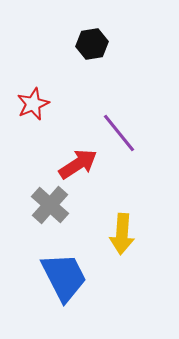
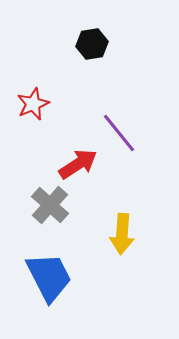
blue trapezoid: moved 15 px left
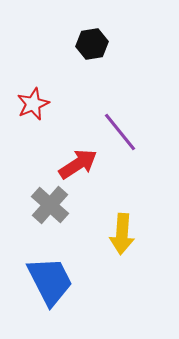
purple line: moved 1 px right, 1 px up
blue trapezoid: moved 1 px right, 4 px down
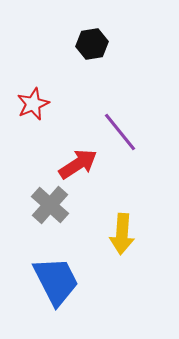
blue trapezoid: moved 6 px right
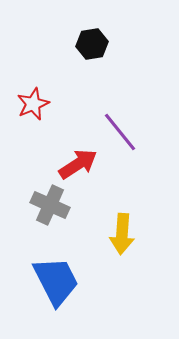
gray cross: rotated 18 degrees counterclockwise
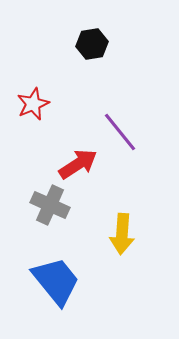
blue trapezoid: rotated 12 degrees counterclockwise
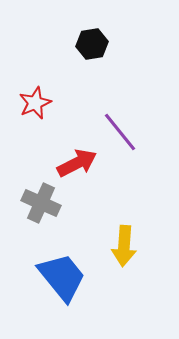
red star: moved 2 px right, 1 px up
red arrow: moved 1 px left, 1 px up; rotated 6 degrees clockwise
gray cross: moved 9 px left, 2 px up
yellow arrow: moved 2 px right, 12 px down
blue trapezoid: moved 6 px right, 4 px up
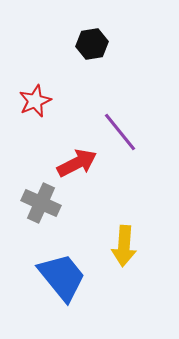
red star: moved 2 px up
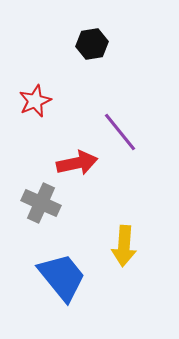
red arrow: rotated 15 degrees clockwise
